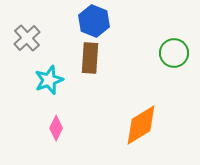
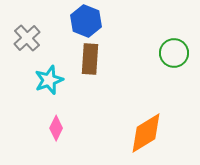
blue hexagon: moved 8 px left
brown rectangle: moved 1 px down
orange diamond: moved 5 px right, 8 px down
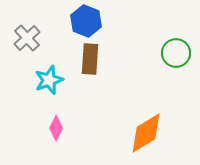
green circle: moved 2 px right
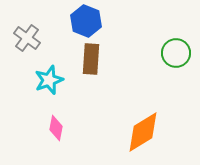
gray cross: rotated 12 degrees counterclockwise
brown rectangle: moved 1 px right
pink diamond: rotated 15 degrees counterclockwise
orange diamond: moved 3 px left, 1 px up
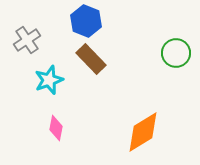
gray cross: moved 2 px down; rotated 20 degrees clockwise
brown rectangle: rotated 48 degrees counterclockwise
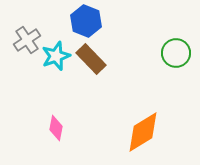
cyan star: moved 7 px right, 24 px up
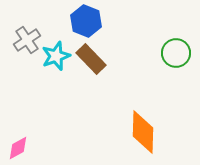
pink diamond: moved 38 px left, 20 px down; rotated 50 degrees clockwise
orange diamond: rotated 57 degrees counterclockwise
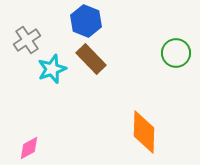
cyan star: moved 4 px left, 13 px down
orange diamond: moved 1 px right
pink diamond: moved 11 px right
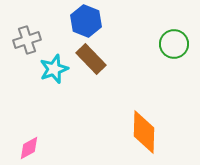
gray cross: rotated 16 degrees clockwise
green circle: moved 2 px left, 9 px up
cyan star: moved 2 px right
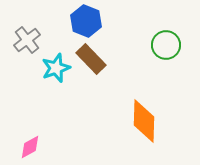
gray cross: rotated 20 degrees counterclockwise
green circle: moved 8 px left, 1 px down
cyan star: moved 2 px right, 1 px up
orange diamond: moved 11 px up
pink diamond: moved 1 px right, 1 px up
